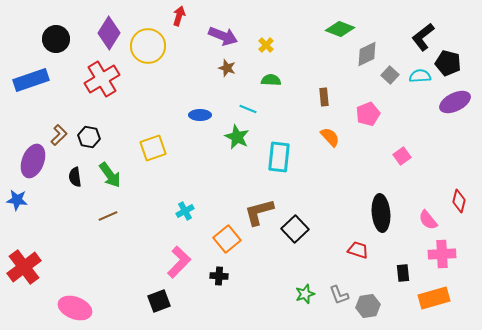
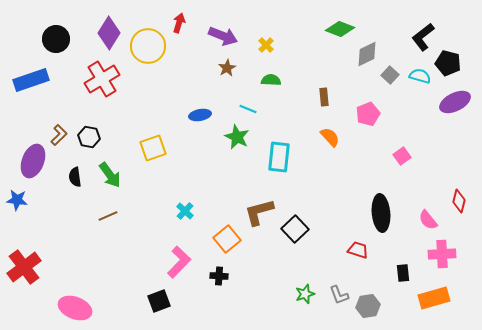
red arrow at (179, 16): moved 7 px down
brown star at (227, 68): rotated 24 degrees clockwise
cyan semicircle at (420, 76): rotated 20 degrees clockwise
blue ellipse at (200, 115): rotated 10 degrees counterclockwise
cyan cross at (185, 211): rotated 18 degrees counterclockwise
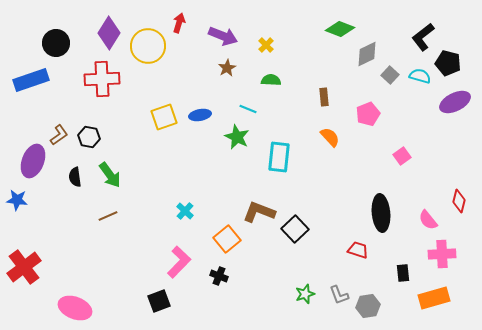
black circle at (56, 39): moved 4 px down
red cross at (102, 79): rotated 28 degrees clockwise
brown L-shape at (59, 135): rotated 10 degrees clockwise
yellow square at (153, 148): moved 11 px right, 31 px up
brown L-shape at (259, 212): rotated 36 degrees clockwise
black cross at (219, 276): rotated 18 degrees clockwise
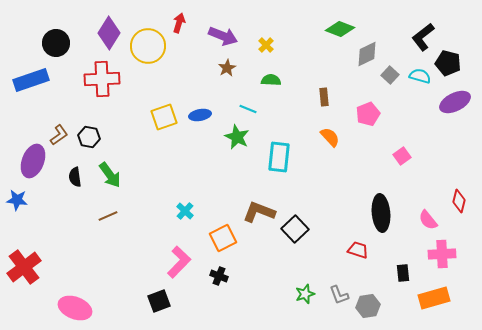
orange square at (227, 239): moved 4 px left, 1 px up; rotated 12 degrees clockwise
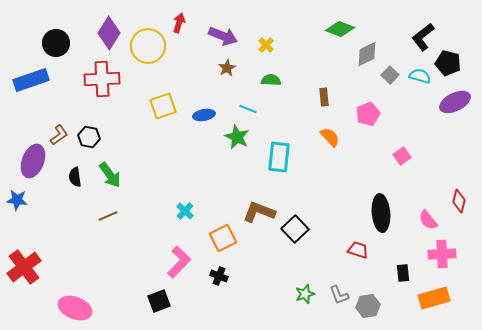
blue ellipse at (200, 115): moved 4 px right
yellow square at (164, 117): moved 1 px left, 11 px up
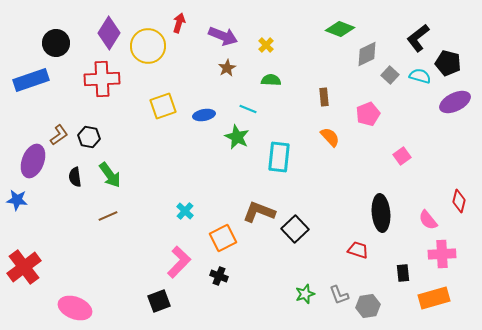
black L-shape at (423, 37): moved 5 px left, 1 px down
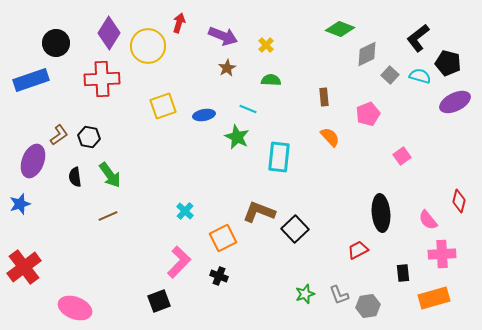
blue star at (17, 200): moved 3 px right, 4 px down; rotated 25 degrees counterclockwise
red trapezoid at (358, 250): rotated 45 degrees counterclockwise
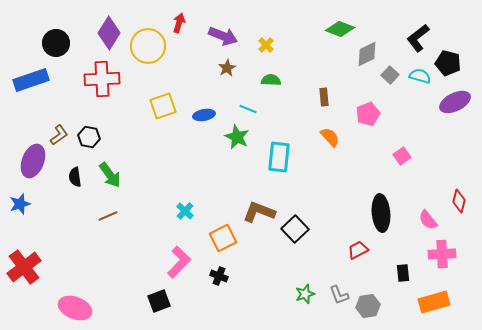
orange rectangle at (434, 298): moved 4 px down
